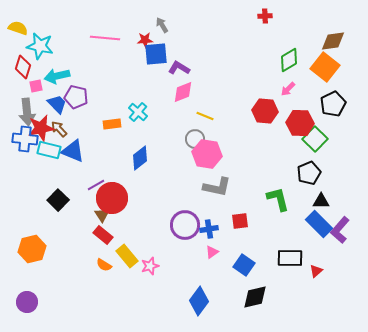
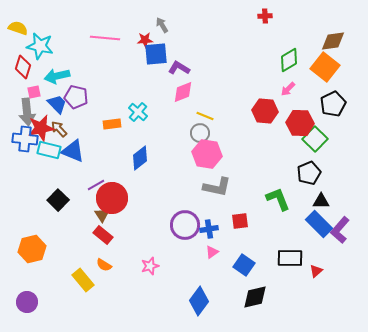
pink square at (36, 86): moved 2 px left, 6 px down
gray circle at (195, 139): moved 5 px right, 6 px up
green L-shape at (278, 199): rotated 8 degrees counterclockwise
yellow rectangle at (127, 256): moved 44 px left, 24 px down
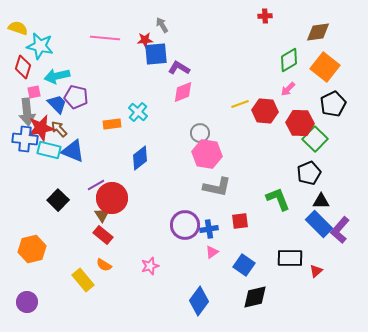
brown diamond at (333, 41): moved 15 px left, 9 px up
yellow line at (205, 116): moved 35 px right, 12 px up; rotated 42 degrees counterclockwise
